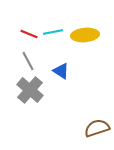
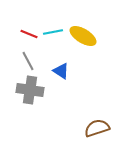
yellow ellipse: moved 2 px left, 1 px down; rotated 36 degrees clockwise
gray cross: rotated 32 degrees counterclockwise
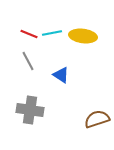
cyan line: moved 1 px left, 1 px down
yellow ellipse: rotated 24 degrees counterclockwise
blue triangle: moved 4 px down
gray cross: moved 20 px down
brown semicircle: moved 9 px up
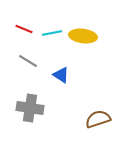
red line: moved 5 px left, 5 px up
gray line: rotated 30 degrees counterclockwise
gray cross: moved 2 px up
brown semicircle: moved 1 px right
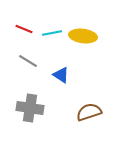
brown semicircle: moved 9 px left, 7 px up
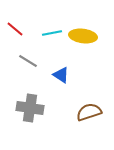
red line: moved 9 px left; rotated 18 degrees clockwise
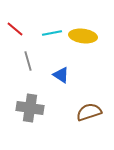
gray line: rotated 42 degrees clockwise
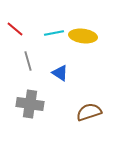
cyan line: moved 2 px right
blue triangle: moved 1 px left, 2 px up
gray cross: moved 4 px up
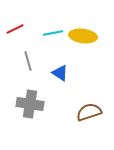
red line: rotated 66 degrees counterclockwise
cyan line: moved 1 px left
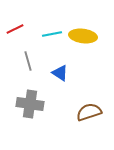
cyan line: moved 1 px left, 1 px down
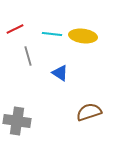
cyan line: rotated 18 degrees clockwise
gray line: moved 5 px up
gray cross: moved 13 px left, 17 px down
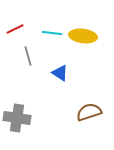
cyan line: moved 1 px up
gray cross: moved 3 px up
